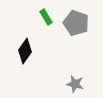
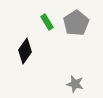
green rectangle: moved 1 px right, 5 px down
gray pentagon: rotated 20 degrees clockwise
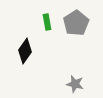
green rectangle: rotated 21 degrees clockwise
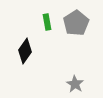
gray star: rotated 18 degrees clockwise
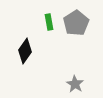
green rectangle: moved 2 px right
